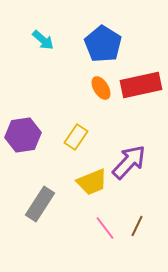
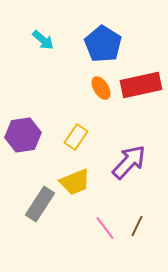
yellow trapezoid: moved 17 px left
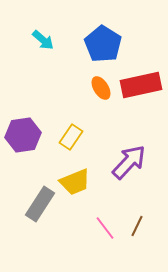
yellow rectangle: moved 5 px left
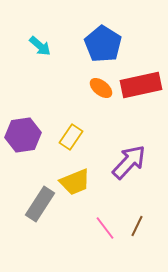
cyan arrow: moved 3 px left, 6 px down
orange ellipse: rotated 20 degrees counterclockwise
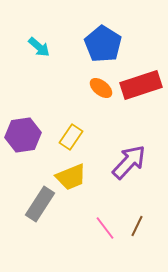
cyan arrow: moved 1 px left, 1 px down
red rectangle: rotated 6 degrees counterclockwise
yellow trapezoid: moved 4 px left, 5 px up
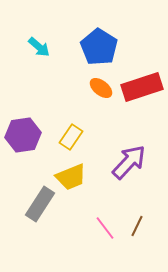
blue pentagon: moved 4 px left, 3 px down
red rectangle: moved 1 px right, 2 px down
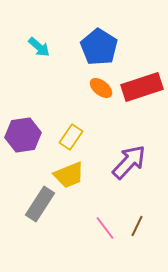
yellow trapezoid: moved 2 px left, 2 px up
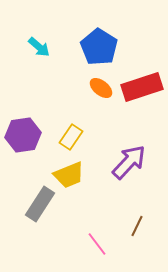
pink line: moved 8 px left, 16 px down
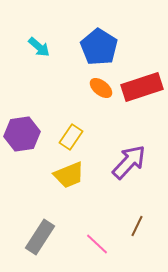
purple hexagon: moved 1 px left, 1 px up
gray rectangle: moved 33 px down
pink line: rotated 10 degrees counterclockwise
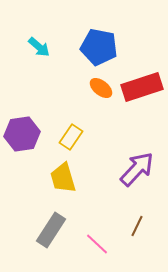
blue pentagon: rotated 21 degrees counterclockwise
purple arrow: moved 8 px right, 7 px down
yellow trapezoid: moved 6 px left, 3 px down; rotated 96 degrees clockwise
gray rectangle: moved 11 px right, 7 px up
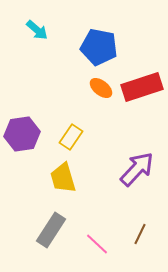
cyan arrow: moved 2 px left, 17 px up
brown line: moved 3 px right, 8 px down
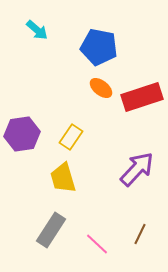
red rectangle: moved 10 px down
